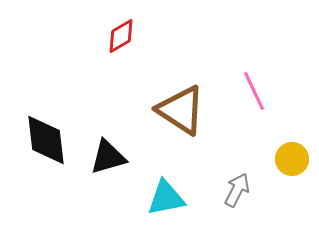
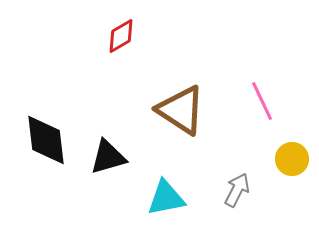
pink line: moved 8 px right, 10 px down
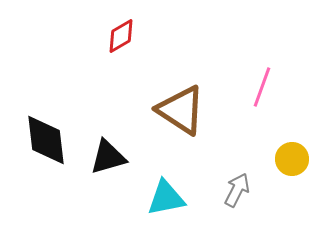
pink line: moved 14 px up; rotated 45 degrees clockwise
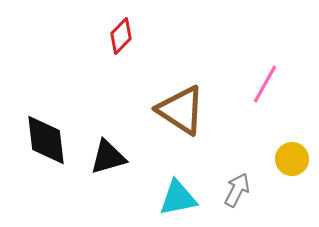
red diamond: rotated 15 degrees counterclockwise
pink line: moved 3 px right, 3 px up; rotated 9 degrees clockwise
cyan triangle: moved 12 px right
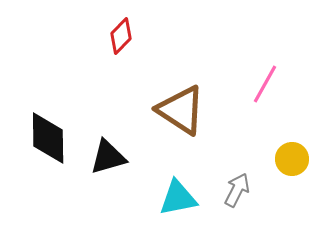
black diamond: moved 2 px right, 2 px up; rotated 6 degrees clockwise
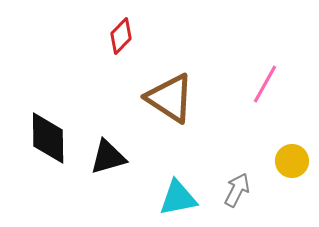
brown triangle: moved 11 px left, 12 px up
yellow circle: moved 2 px down
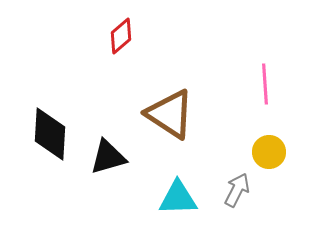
red diamond: rotated 6 degrees clockwise
pink line: rotated 33 degrees counterclockwise
brown triangle: moved 16 px down
black diamond: moved 2 px right, 4 px up; rotated 4 degrees clockwise
yellow circle: moved 23 px left, 9 px up
cyan triangle: rotated 9 degrees clockwise
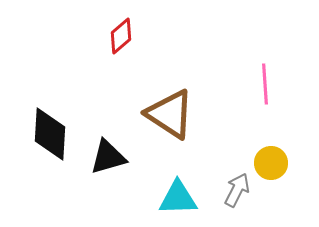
yellow circle: moved 2 px right, 11 px down
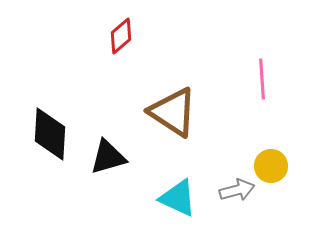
pink line: moved 3 px left, 5 px up
brown triangle: moved 3 px right, 2 px up
yellow circle: moved 3 px down
gray arrow: rotated 48 degrees clockwise
cyan triangle: rotated 27 degrees clockwise
